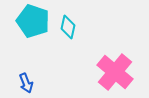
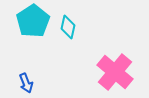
cyan pentagon: rotated 20 degrees clockwise
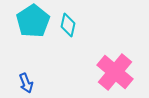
cyan diamond: moved 2 px up
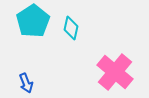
cyan diamond: moved 3 px right, 3 px down
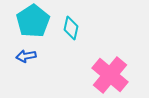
pink cross: moved 5 px left, 3 px down
blue arrow: moved 27 px up; rotated 102 degrees clockwise
